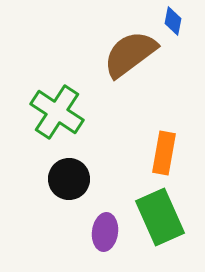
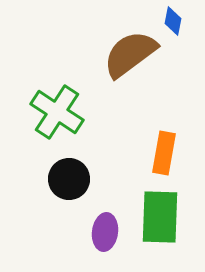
green rectangle: rotated 26 degrees clockwise
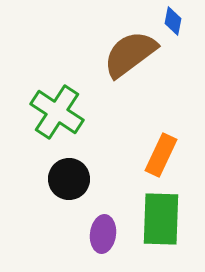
orange rectangle: moved 3 px left, 2 px down; rotated 15 degrees clockwise
green rectangle: moved 1 px right, 2 px down
purple ellipse: moved 2 px left, 2 px down
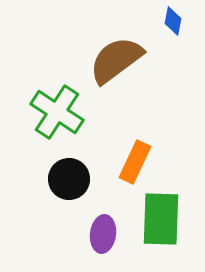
brown semicircle: moved 14 px left, 6 px down
orange rectangle: moved 26 px left, 7 px down
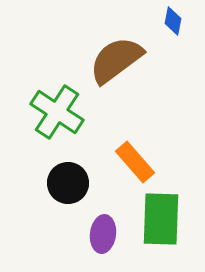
orange rectangle: rotated 66 degrees counterclockwise
black circle: moved 1 px left, 4 px down
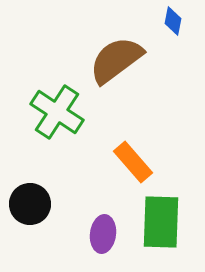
orange rectangle: moved 2 px left
black circle: moved 38 px left, 21 px down
green rectangle: moved 3 px down
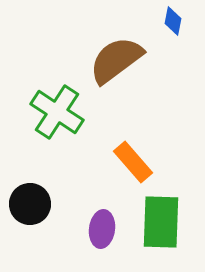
purple ellipse: moved 1 px left, 5 px up
